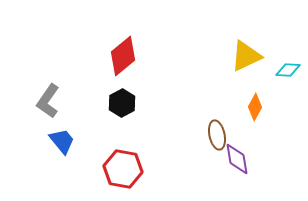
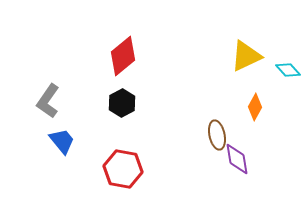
cyan diamond: rotated 45 degrees clockwise
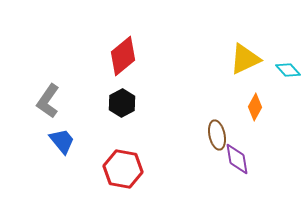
yellow triangle: moved 1 px left, 3 px down
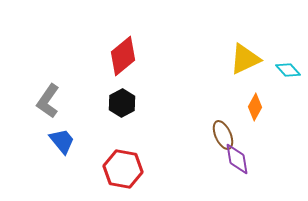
brown ellipse: moved 6 px right; rotated 12 degrees counterclockwise
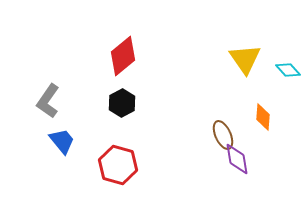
yellow triangle: rotated 40 degrees counterclockwise
orange diamond: moved 8 px right, 10 px down; rotated 24 degrees counterclockwise
red hexagon: moved 5 px left, 4 px up; rotated 6 degrees clockwise
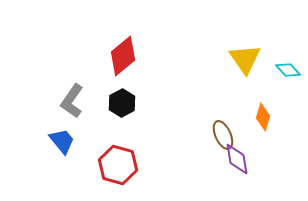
gray L-shape: moved 24 px right
orange diamond: rotated 12 degrees clockwise
